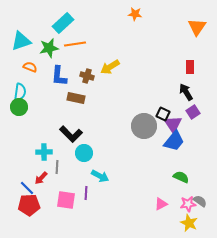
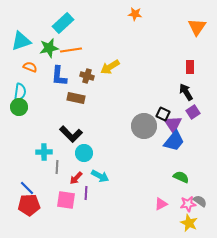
orange line: moved 4 px left, 6 px down
red arrow: moved 35 px right
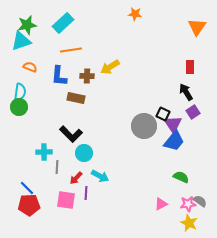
green star: moved 22 px left, 23 px up
brown cross: rotated 16 degrees counterclockwise
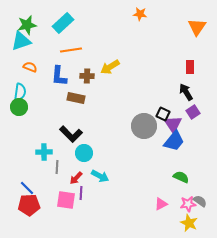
orange star: moved 5 px right
purple line: moved 5 px left
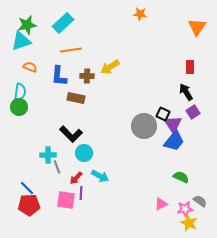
cyan cross: moved 4 px right, 3 px down
gray line: rotated 24 degrees counterclockwise
pink star: moved 3 px left, 5 px down
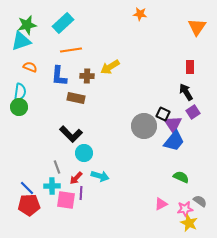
cyan cross: moved 4 px right, 31 px down
cyan arrow: rotated 12 degrees counterclockwise
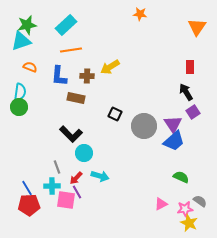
cyan rectangle: moved 3 px right, 2 px down
black square: moved 48 px left
blue trapezoid: rotated 10 degrees clockwise
blue line: rotated 14 degrees clockwise
purple line: moved 4 px left, 1 px up; rotated 32 degrees counterclockwise
